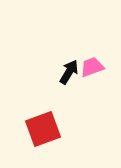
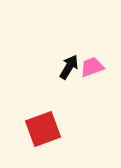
black arrow: moved 5 px up
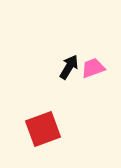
pink trapezoid: moved 1 px right, 1 px down
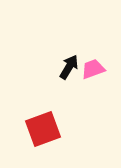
pink trapezoid: moved 1 px down
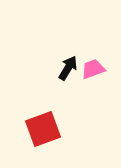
black arrow: moved 1 px left, 1 px down
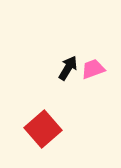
red square: rotated 21 degrees counterclockwise
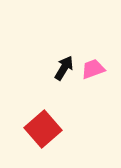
black arrow: moved 4 px left
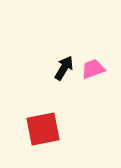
red square: rotated 30 degrees clockwise
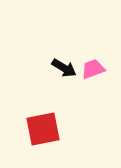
black arrow: rotated 90 degrees clockwise
